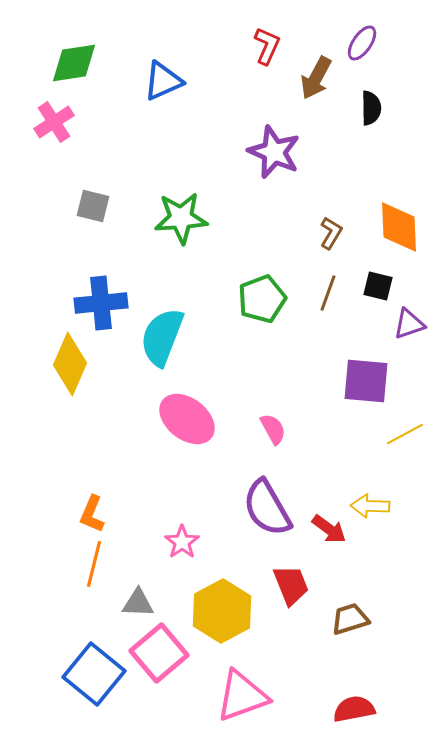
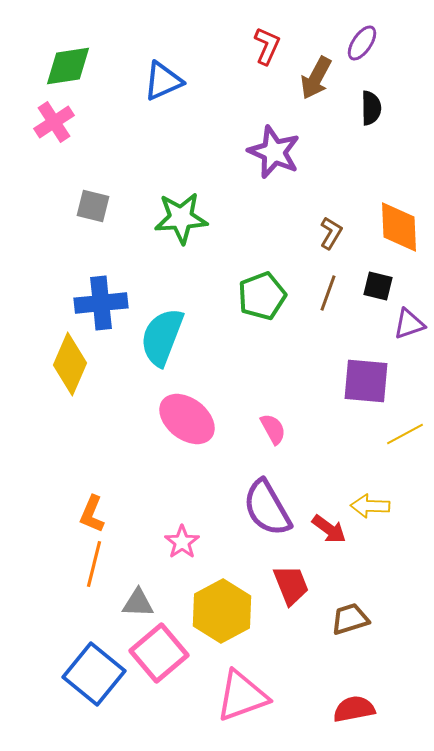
green diamond: moved 6 px left, 3 px down
green pentagon: moved 3 px up
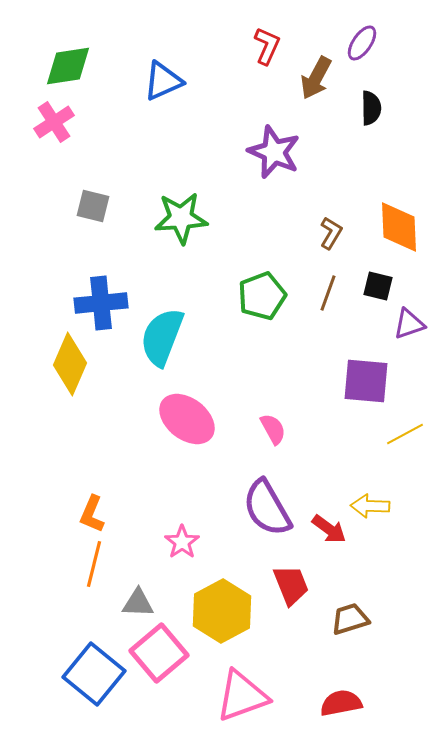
red semicircle: moved 13 px left, 6 px up
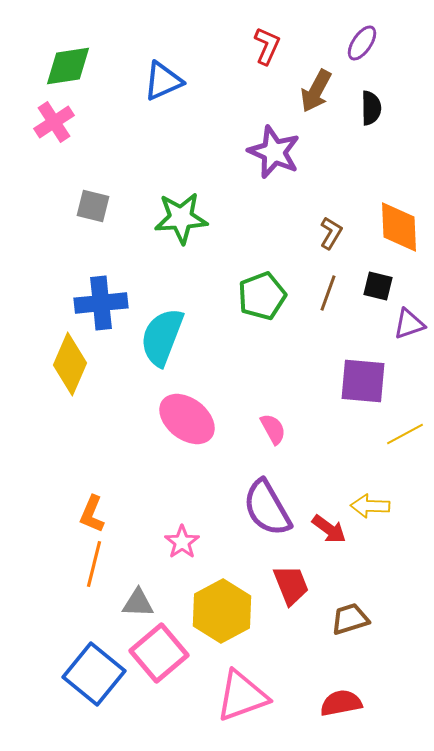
brown arrow: moved 13 px down
purple square: moved 3 px left
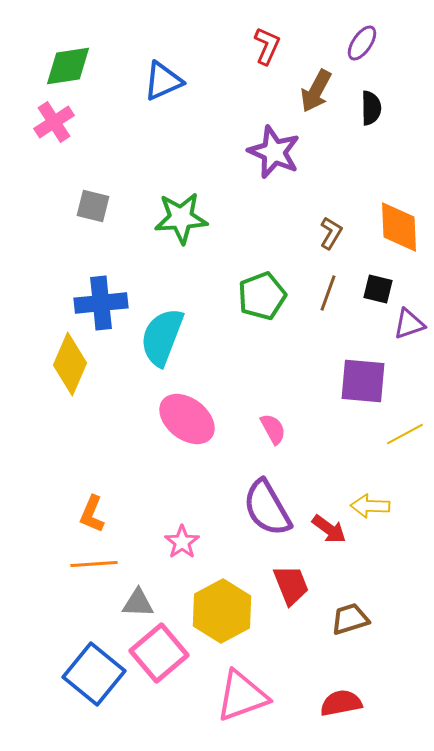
black square: moved 3 px down
orange line: rotated 72 degrees clockwise
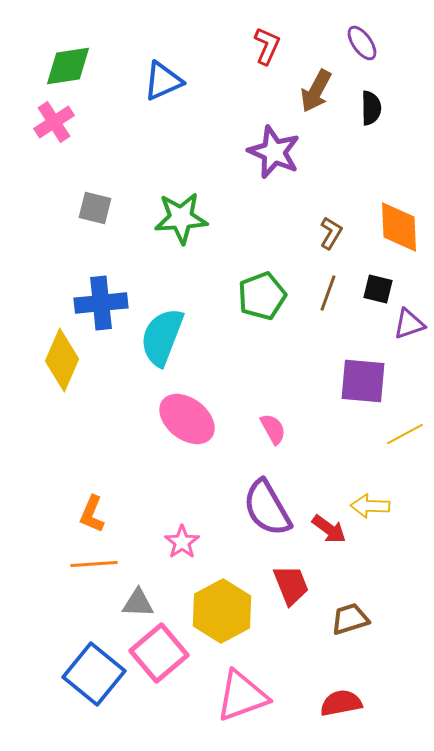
purple ellipse: rotated 69 degrees counterclockwise
gray square: moved 2 px right, 2 px down
yellow diamond: moved 8 px left, 4 px up
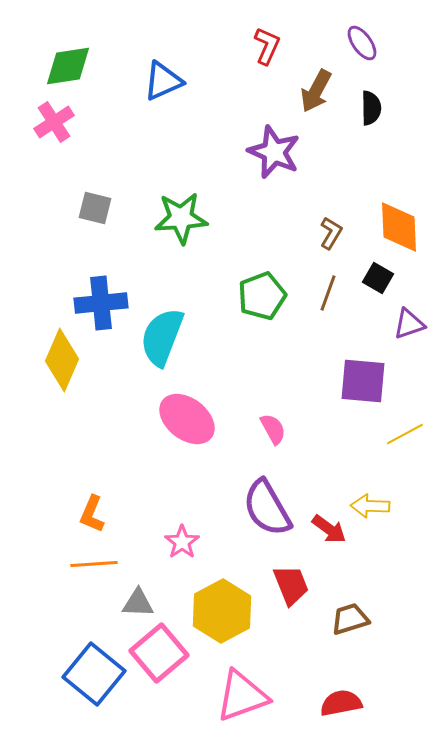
black square: moved 11 px up; rotated 16 degrees clockwise
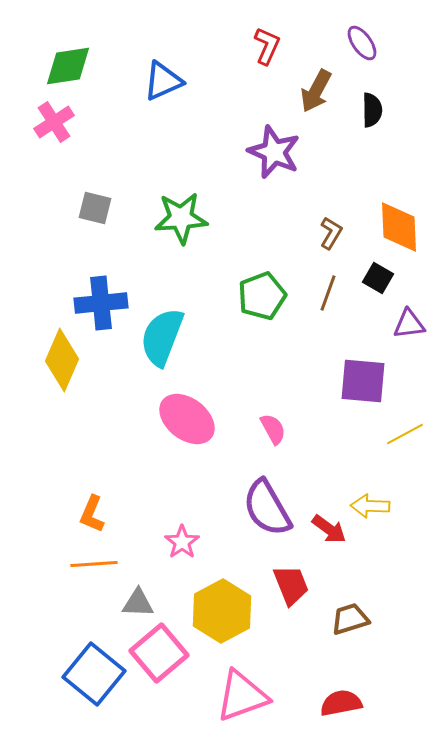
black semicircle: moved 1 px right, 2 px down
purple triangle: rotated 12 degrees clockwise
